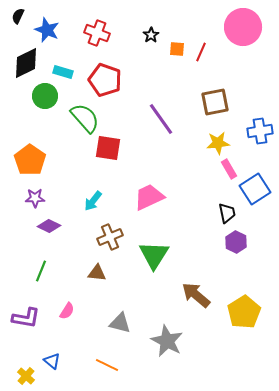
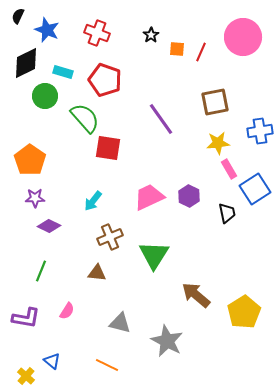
pink circle: moved 10 px down
purple hexagon: moved 47 px left, 46 px up
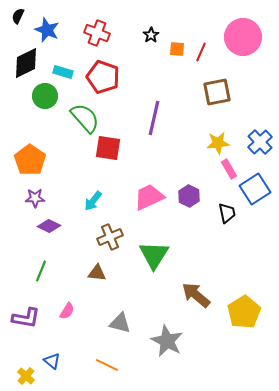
red pentagon: moved 2 px left, 3 px up
brown square: moved 2 px right, 10 px up
purple line: moved 7 px left, 1 px up; rotated 48 degrees clockwise
blue cross: moved 11 px down; rotated 35 degrees counterclockwise
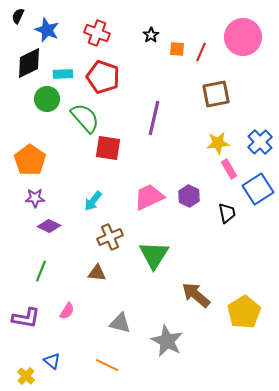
black diamond: moved 3 px right
cyan rectangle: moved 2 px down; rotated 18 degrees counterclockwise
brown square: moved 1 px left, 2 px down
green circle: moved 2 px right, 3 px down
blue square: moved 3 px right
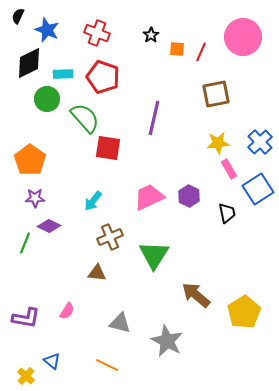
green line: moved 16 px left, 28 px up
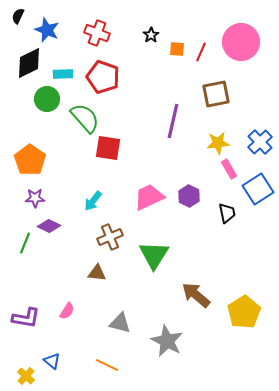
pink circle: moved 2 px left, 5 px down
purple line: moved 19 px right, 3 px down
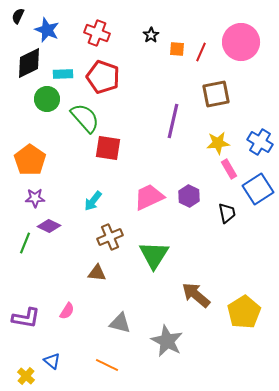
blue cross: rotated 15 degrees counterclockwise
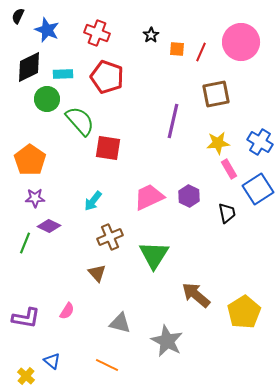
black diamond: moved 4 px down
red pentagon: moved 4 px right
green semicircle: moved 5 px left, 3 px down
brown triangle: rotated 42 degrees clockwise
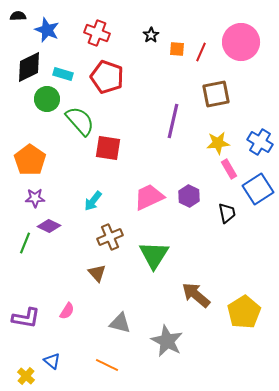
black semicircle: rotated 63 degrees clockwise
cyan rectangle: rotated 18 degrees clockwise
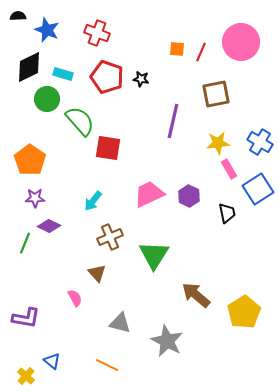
black star: moved 10 px left, 44 px down; rotated 28 degrees counterclockwise
pink trapezoid: moved 3 px up
pink semicircle: moved 8 px right, 13 px up; rotated 60 degrees counterclockwise
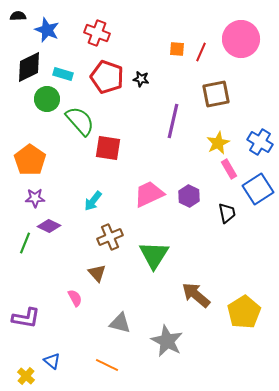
pink circle: moved 3 px up
yellow star: rotated 20 degrees counterclockwise
